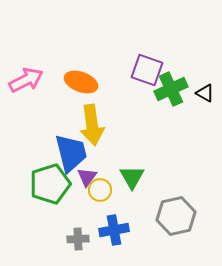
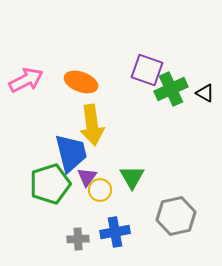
blue cross: moved 1 px right, 2 px down
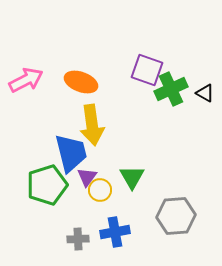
green pentagon: moved 3 px left, 1 px down
gray hexagon: rotated 9 degrees clockwise
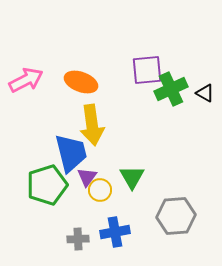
purple square: rotated 24 degrees counterclockwise
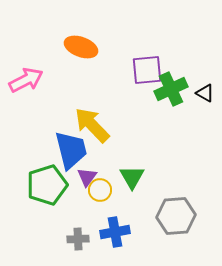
orange ellipse: moved 35 px up
yellow arrow: rotated 144 degrees clockwise
blue trapezoid: moved 3 px up
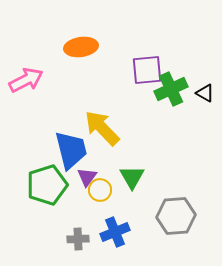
orange ellipse: rotated 28 degrees counterclockwise
yellow arrow: moved 10 px right, 3 px down
blue cross: rotated 12 degrees counterclockwise
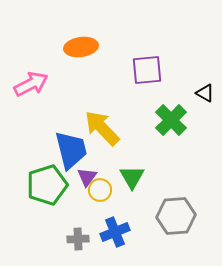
pink arrow: moved 5 px right, 4 px down
green cross: moved 31 px down; rotated 20 degrees counterclockwise
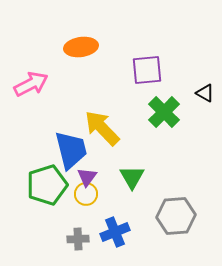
green cross: moved 7 px left, 8 px up
yellow circle: moved 14 px left, 4 px down
